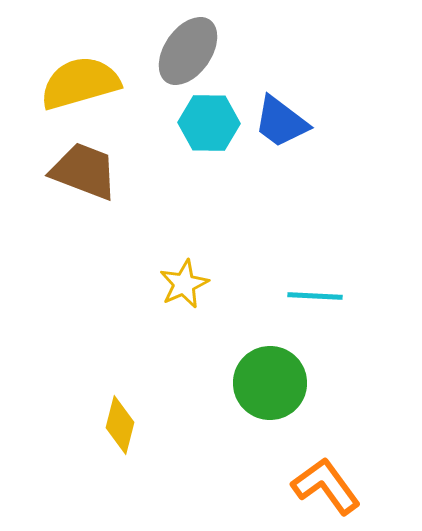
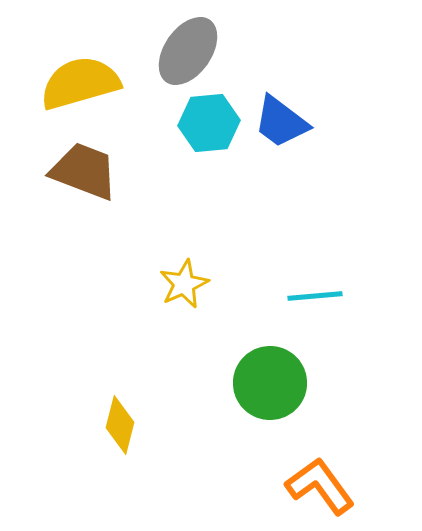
cyan hexagon: rotated 6 degrees counterclockwise
cyan line: rotated 8 degrees counterclockwise
orange L-shape: moved 6 px left
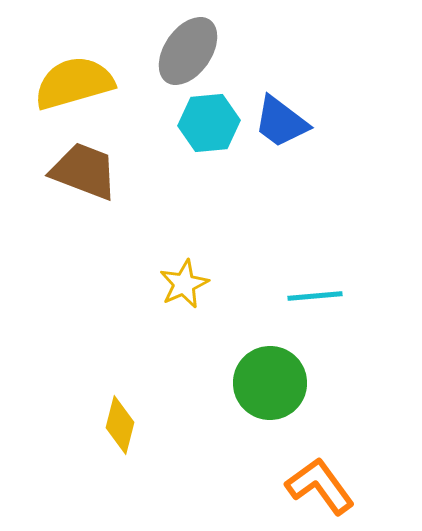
yellow semicircle: moved 6 px left
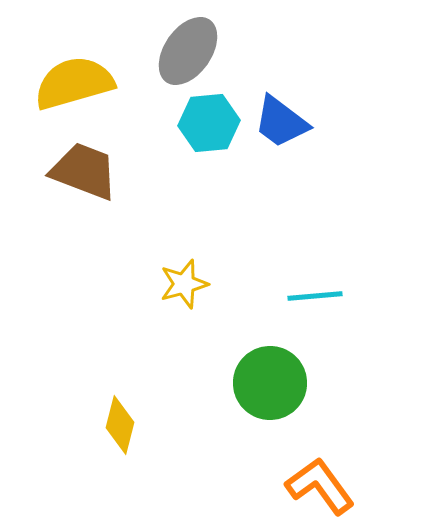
yellow star: rotated 9 degrees clockwise
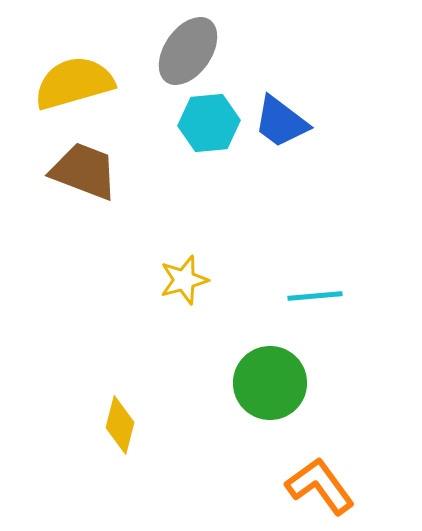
yellow star: moved 4 px up
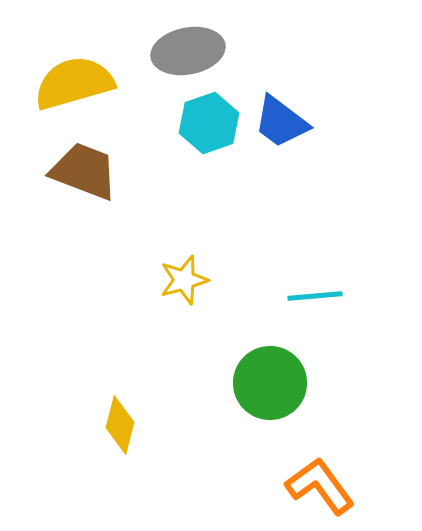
gray ellipse: rotated 44 degrees clockwise
cyan hexagon: rotated 14 degrees counterclockwise
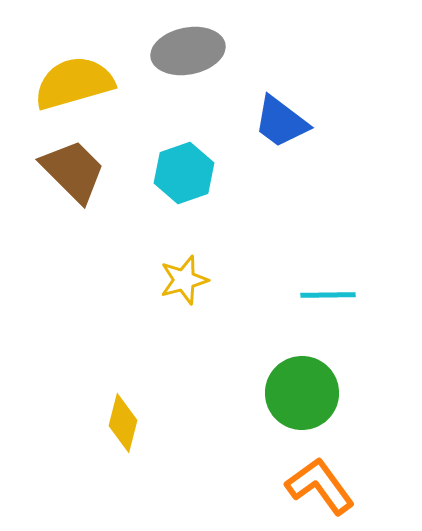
cyan hexagon: moved 25 px left, 50 px down
brown trapezoid: moved 11 px left; rotated 24 degrees clockwise
cyan line: moved 13 px right, 1 px up; rotated 4 degrees clockwise
green circle: moved 32 px right, 10 px down
yellow diamond: moved 3 px right, 2 px up
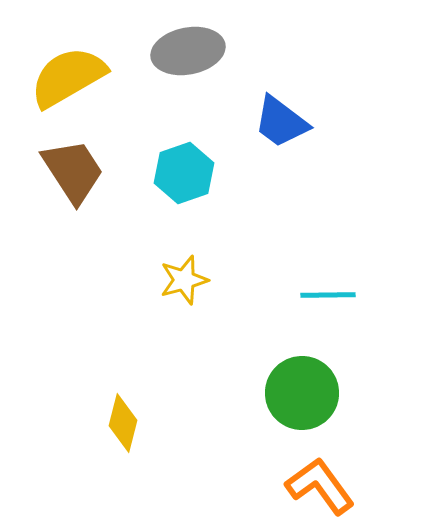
yellow semicircle: moved 6 px left, 6 px up; rotated 14 degrees counterclockwise
brown trapezoid: rotated 12 degrees clockwise
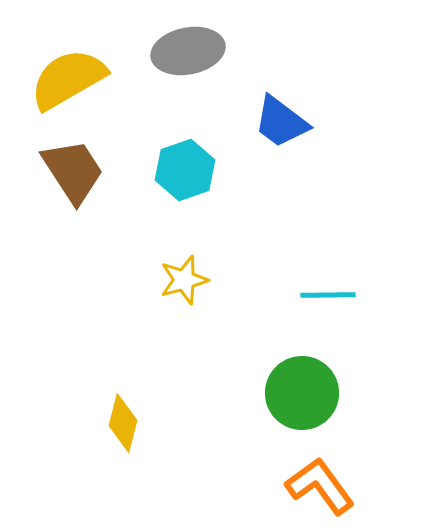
yellow semicircle: moved 2 px down
cyan hexagon: moved 1 px right, 3 px up
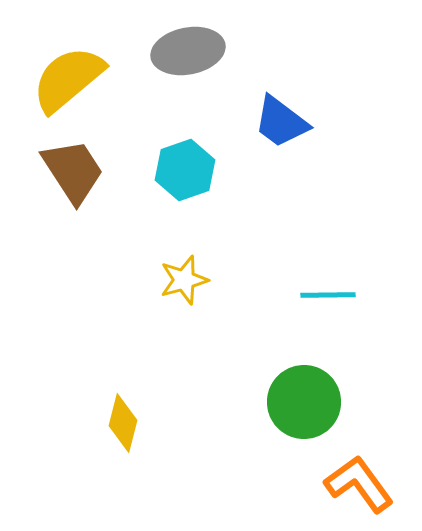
yellow semicircle: rotated 10 degrees counterclockwise
green circle: moved 2 px right, 9 px down
orange L-shape: moved 39 px right, 2 px up
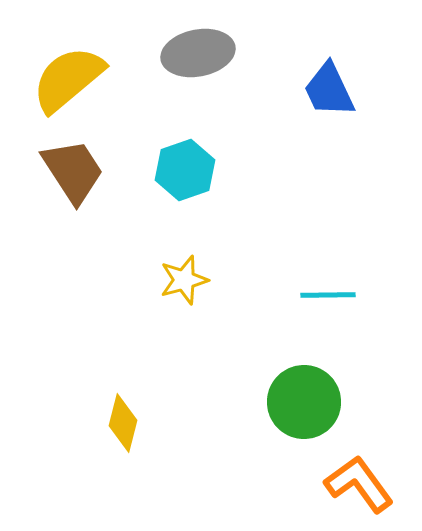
gray ellipse: moved 10 px right, 2 px down
blue trapezoid: moved 48 px right, 32 px up; rotated 28 degrees clockwise
